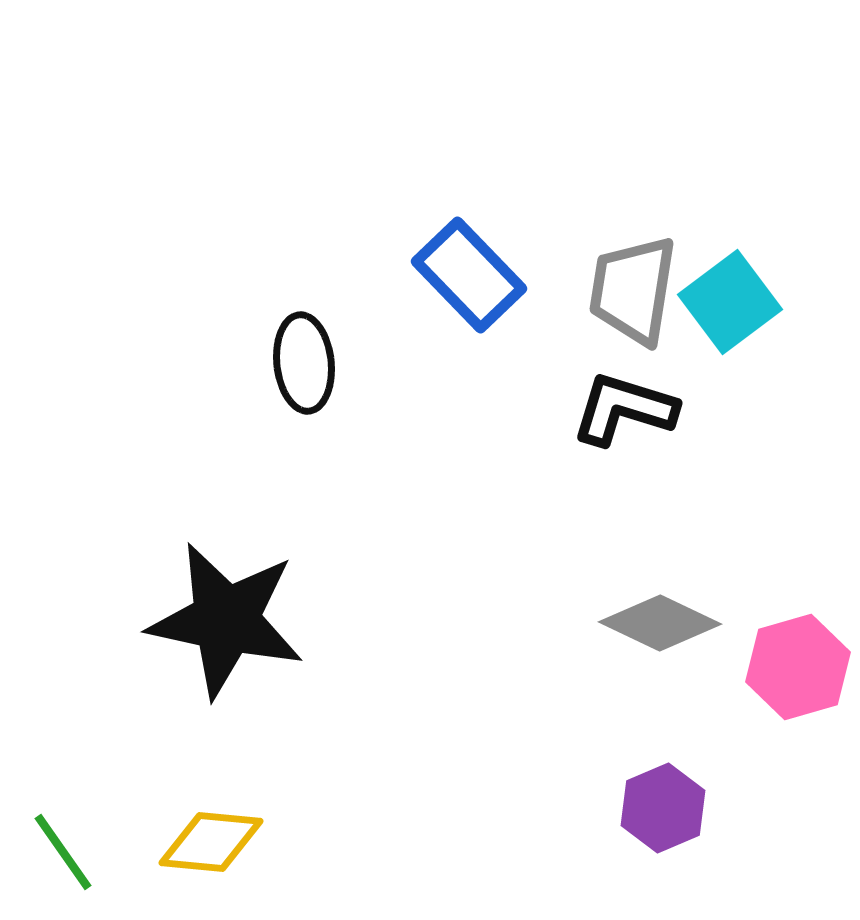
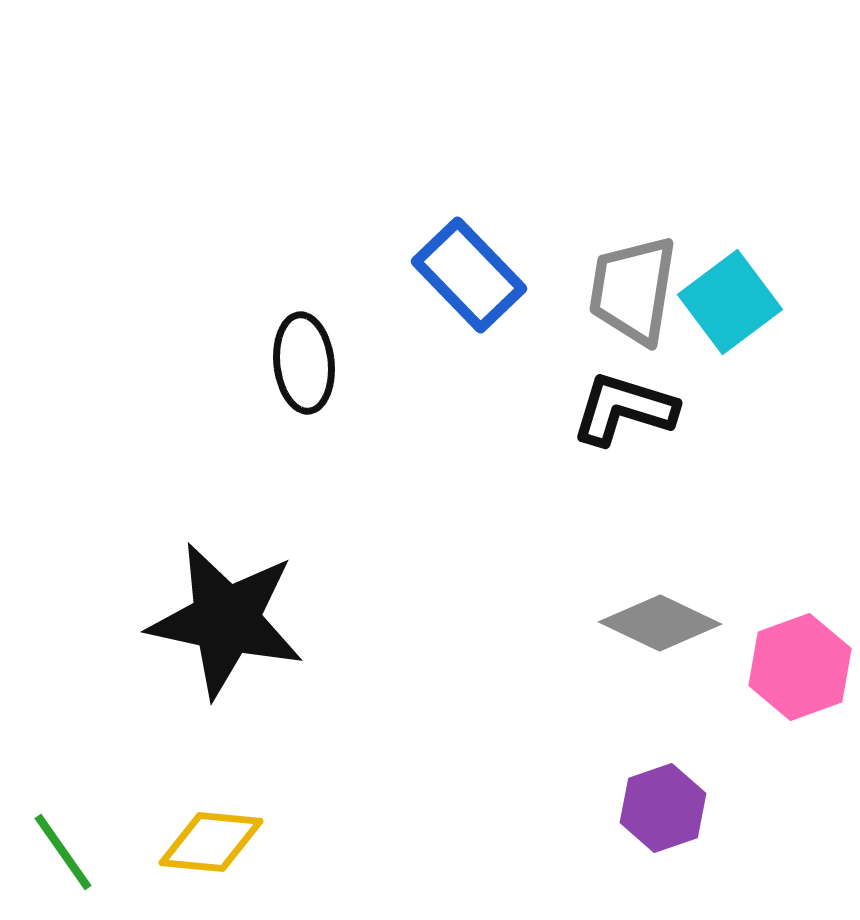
pink hexagon: moved 2 px right; rotated 4 degrees counterclockwise
purple hexagon: rotated 4 degrees clockwise
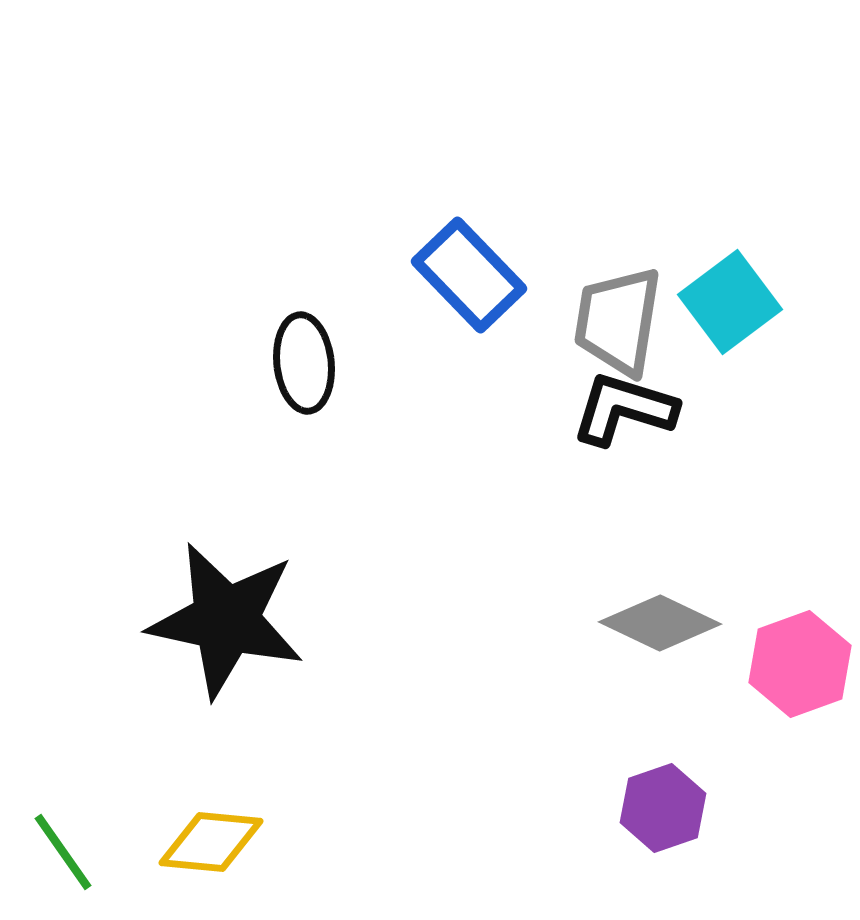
gray trapezoid: moved 15 px left, 31 px down
pink hexagon: moved 3 px up
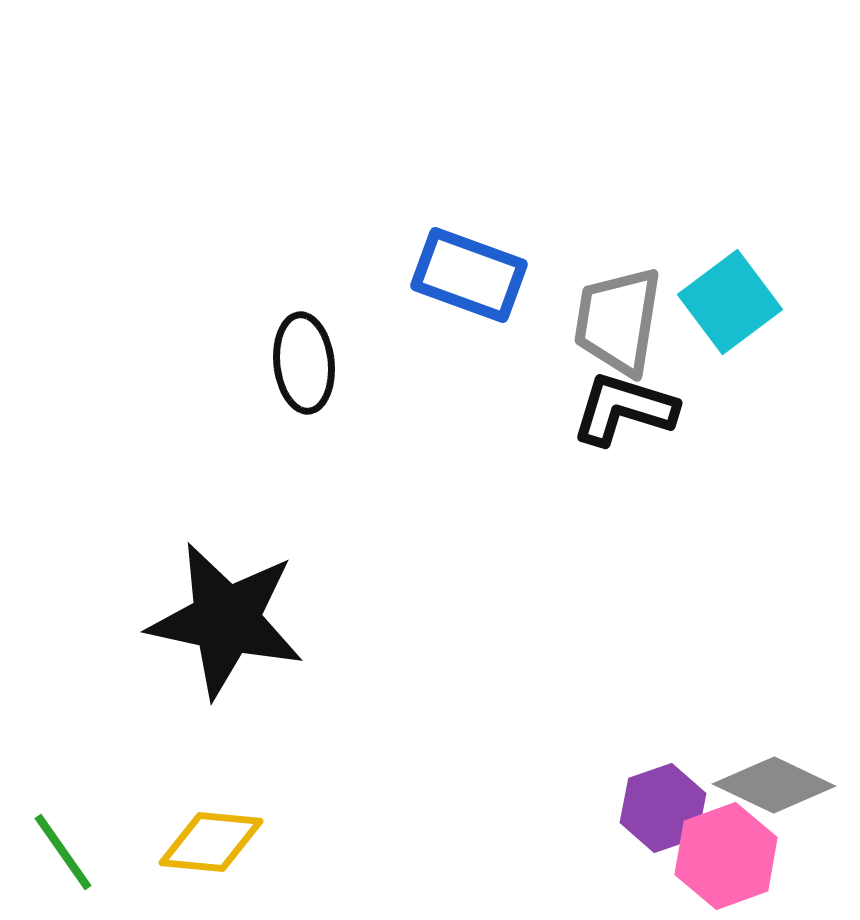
blue rectangle: rotated 26 degrees counterclockwise
gray diamond: moved 114 px right, 162 px down
pink hexagon: moved 74 px left, 192 px down
